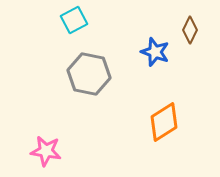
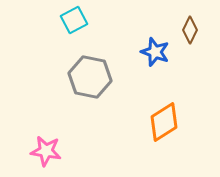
gray hexagon: moved 1 px right, 3 px down
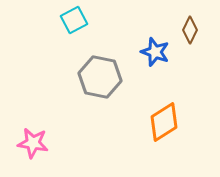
gray hexagon: moved 10 px right
pink star: moved 13 px left, 8 px up
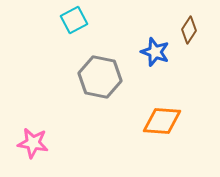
brown diamond: moved 1 px left; rotated 8 degrees clockwise
orange diamond: moved 2 px left, 1 px up; rotated 36 degrees clockwise
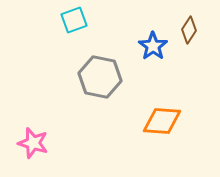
cyan square: rotated 8 degrees clockwise
blue star: moved 2 px left, 6 px up; rotated 16 degrees clockwise
pink star: rotated 8 degrees clockwise
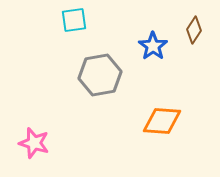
cyan square: rotated 12 degrees clockwise
brown diamond: moved 5 px right
gray hexagon: moved 2 px up; rotated 21 degrees counterclockwise
pink star: moved 1 px right
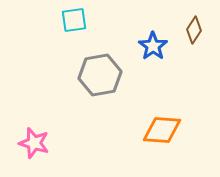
orange diamond: moved 9 px down
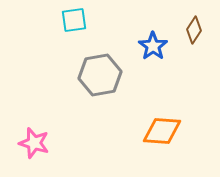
orange diamond: moved 1 px down
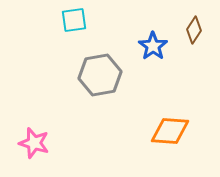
orange diamond: moved 8 px right
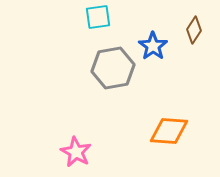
cyan square: moved 24 px right, 3 px up
gray hexagon: moved 13 px right, 7 px up
orange diamond: moved 1 px left
pink star: moved 42 px right, 9 px down; rotated 12 degrees clockwise
